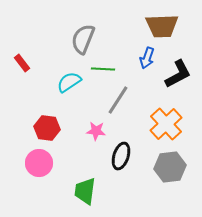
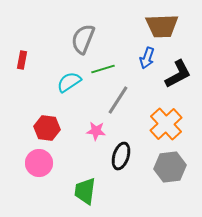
red rectangle: moved 3 px up; rotated 48 degrees clockwise
green line: rotated 20 degrees counterclockwise
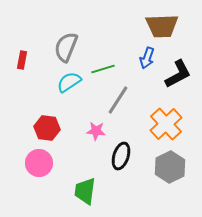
gray semicircle: moved 17 px left, 8 px down
gray hexagon: rotated 20 degrees counterclockwise
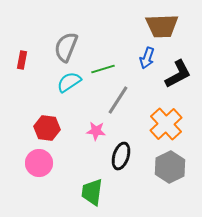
green trapezoid: moved 7 px right, 1 px down
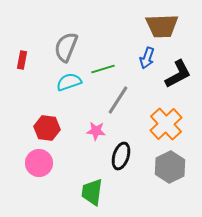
cyan semicircle: rotated 15 degrees clockwise
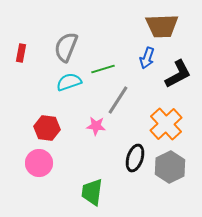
red rectangle: moved 1 px left, 7 px up
pink star: moved 5 px up
black ellipse: moved 14 px right, 2 px down
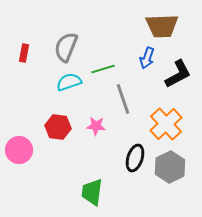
red rectangle: moved 3 px right
gray line: moved 5 px right, 1 px up; rotated 52 degrees counterclockwise
red hexagon: moved 11 px right, 1 px up
pink circle: moved 20 px left, 13 px up
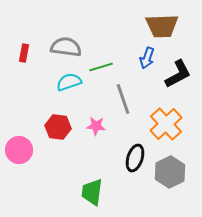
gray semicircle: rotated 76 degrees clockwise
green line: moved 2 px left, 2 px up
gray hexagon: moved 5 px down
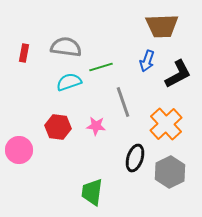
blue arrow: moved 3 px down
gray line: moved 3 px down
